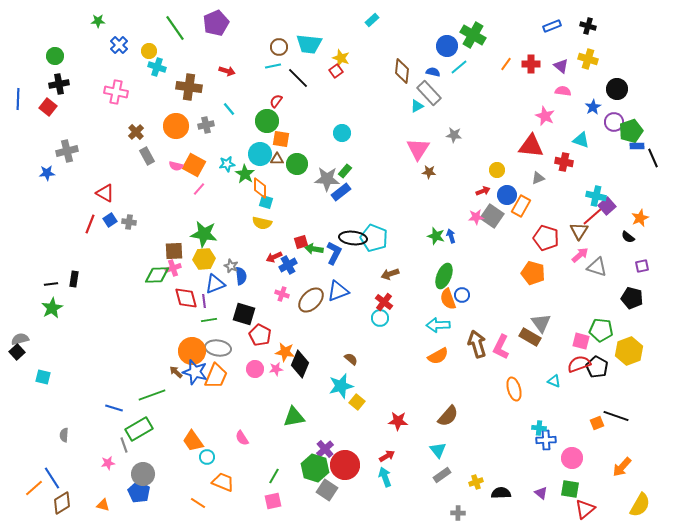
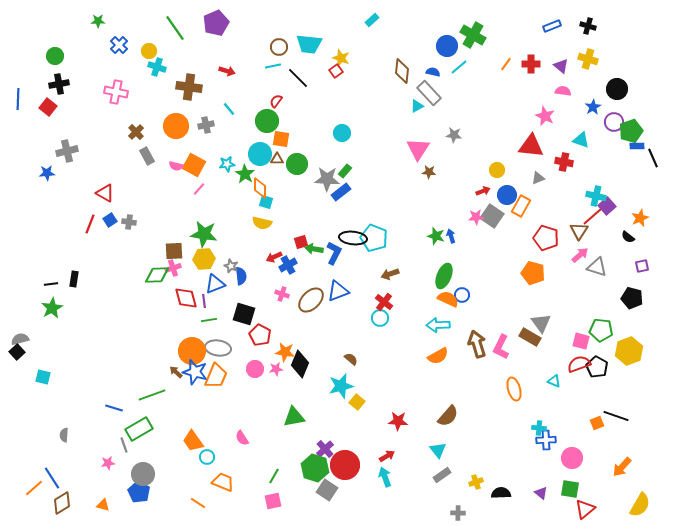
orange semicircle at (448, 299): rotated 135 degrees clockwise
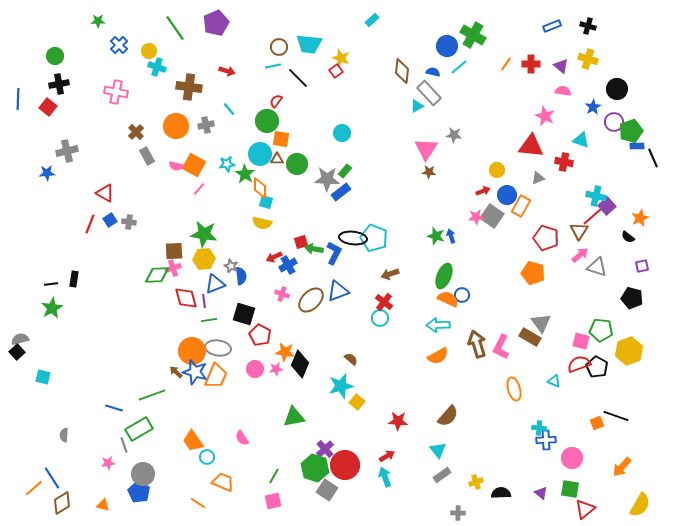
pink triangle at (418, 149): moved 8 px right
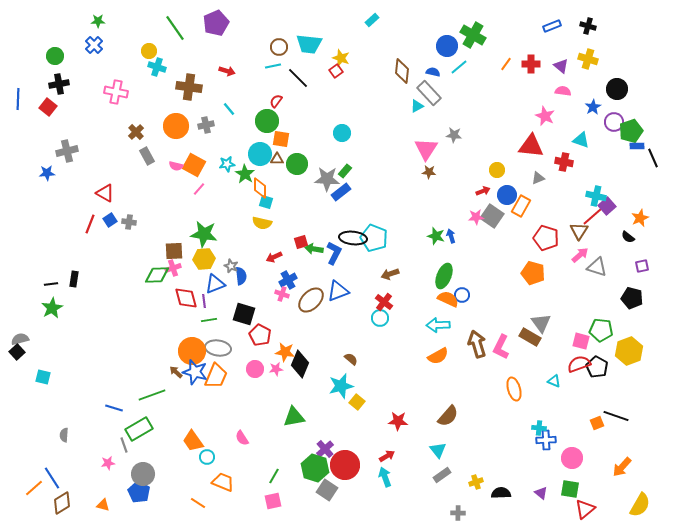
blue cross at (119, 45): moved 25 px left
blue cross at (288, 265): moved 15 px down
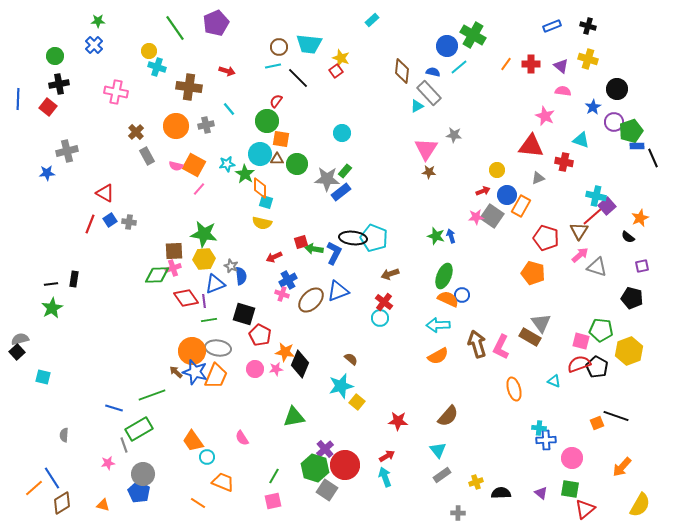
red diamond at (186, 298): rotated 20 degrees counterclockwise
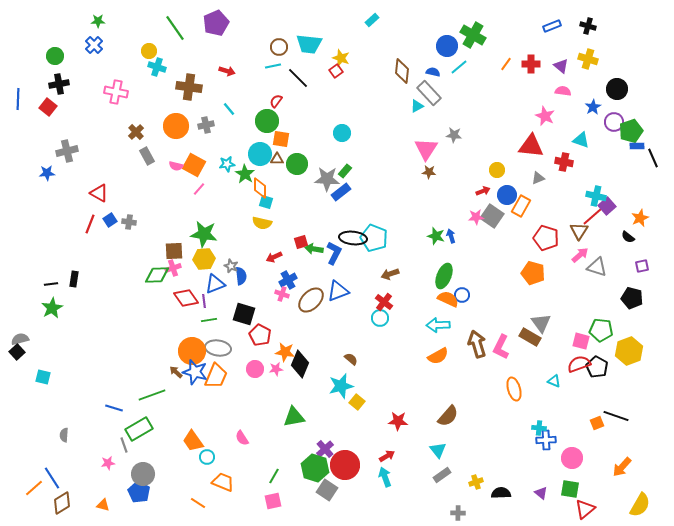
red triangle at (105, 193): moved 6 px left
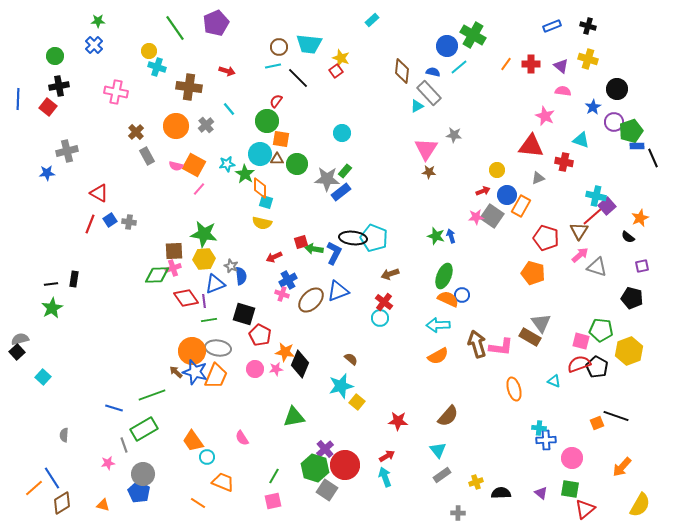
black cross at (59, 84): moved 2 px down
gray cross at (206, 125): rotated 28 degrees counterclockwise
pink L-shape at (501, 347): rotated 110 degrees counterclockwise
cyan square at (43, 377): rotated 28 degrees clockwise
green rectangle at (139, 429): moved 5 px right
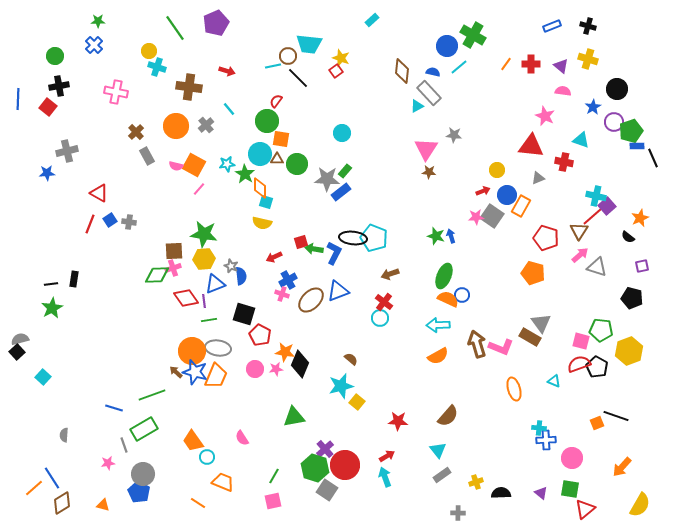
brown circle at (279, 47): moved 9 px right, 9 px down
pink L-shape at (501, 347): rotated 15 degrees clockwise
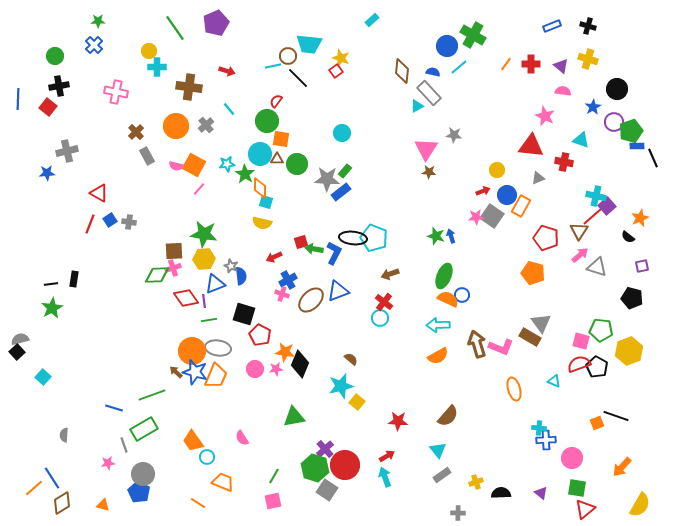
cyan cross at (157, 67): rotated 18 degrees counterclockwise
green square at (570, 489): moved 7 px right, 1 px up
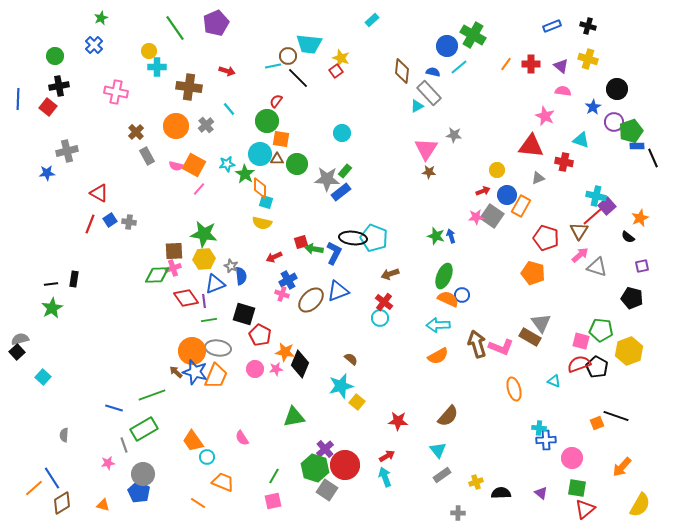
green star at (98, 21): moved 3 px right, 3 px up; rotated 24 degrees counterclockwise
